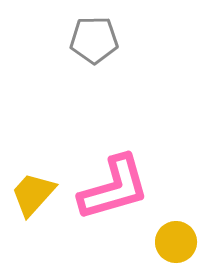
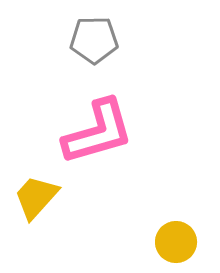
pink L-shape: moved 16 px left, 56 px up
yellow trapezoid: moved 3 px right, 3 px down
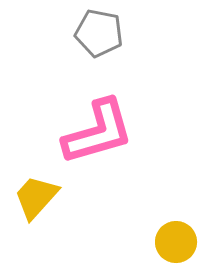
gray pentagon: moved 5 px right, 7 px up; rotated 12 degrees clockwise
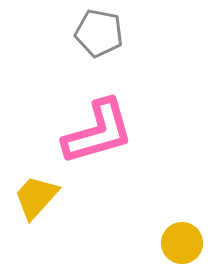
yellow circle: moved 6 px right, 1 px down
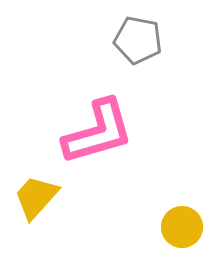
gray pentagon: moved 39 px right, 7 px down
yellow circle: moved 16 px up
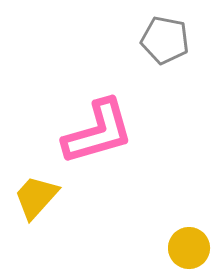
gray pentagon: moved 27 px right
yellow circle: moved 7 px right, 21 px down
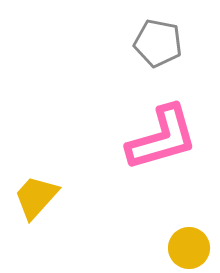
gray pentagon: moved 7 px left, 3 px down
pink L-shape: moved 64 px right, 6 px down
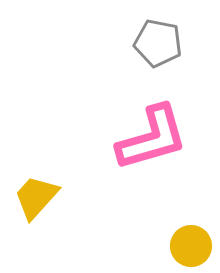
pink L-shape: moved 10 px left
yellow circle: moved 2 px right, 2 px up
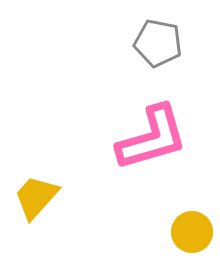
yellow circle: moved 1 px right, 14 px up
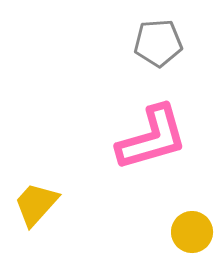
gray pentagon: rotated 15 degrees counterclockwise
yellow trapezoid: moved 7 px down
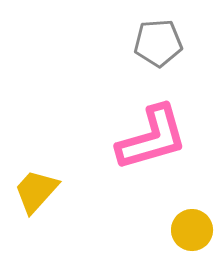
yellow trapezoid: moved 13 px up
yellow circle: moved 2 px up
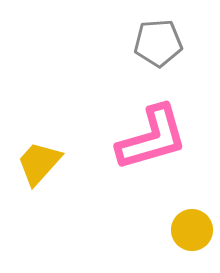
yellow trapezoid: moved 3 px right, 28 px up
